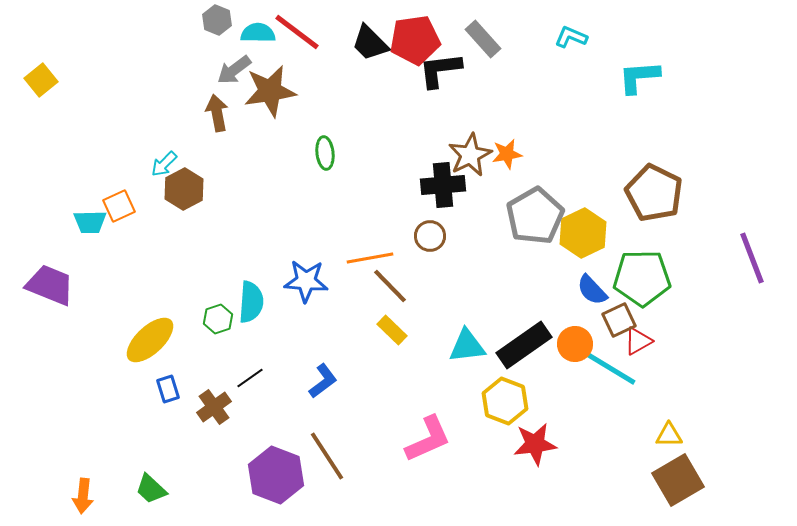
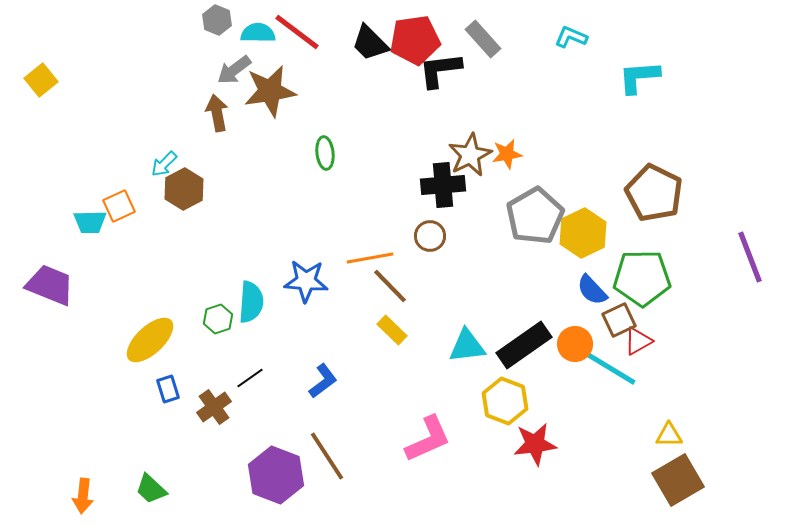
purple line at (752, 258): moved 2 px left, 1 px up
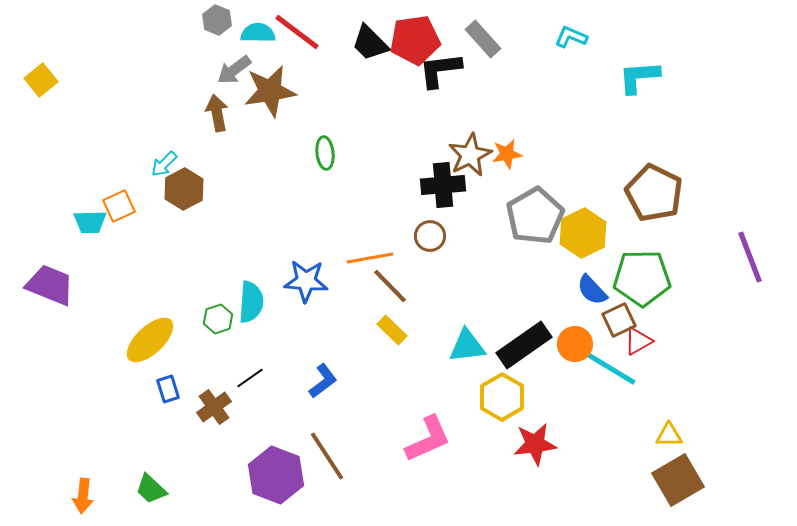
yellow hexagon at (505, 401): moved 3 px left, 4 px up; rotated 9 degrees clockwise
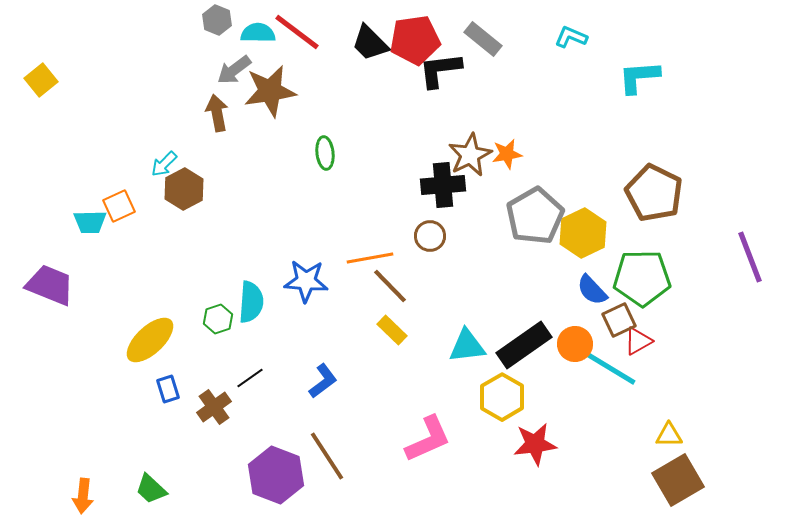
gray rectangle at (483, 39): rotated 9 degrees counterclockwise
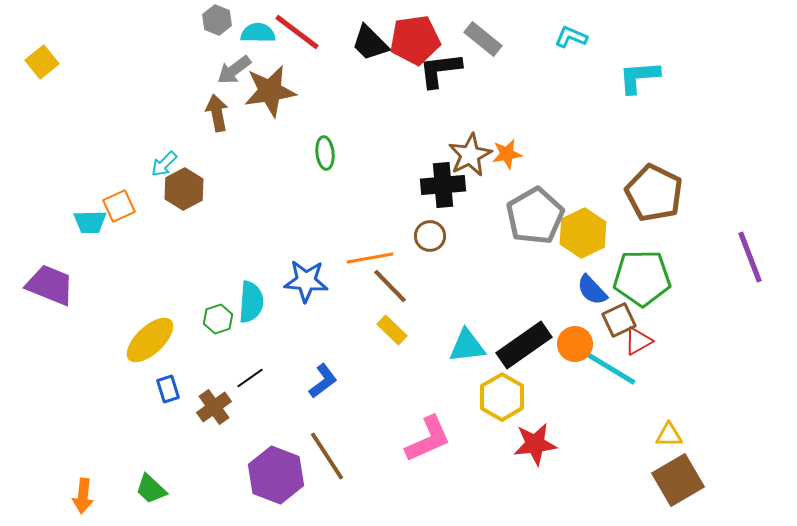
yellow square at (41, 80): moved 1 px right, 18 px up
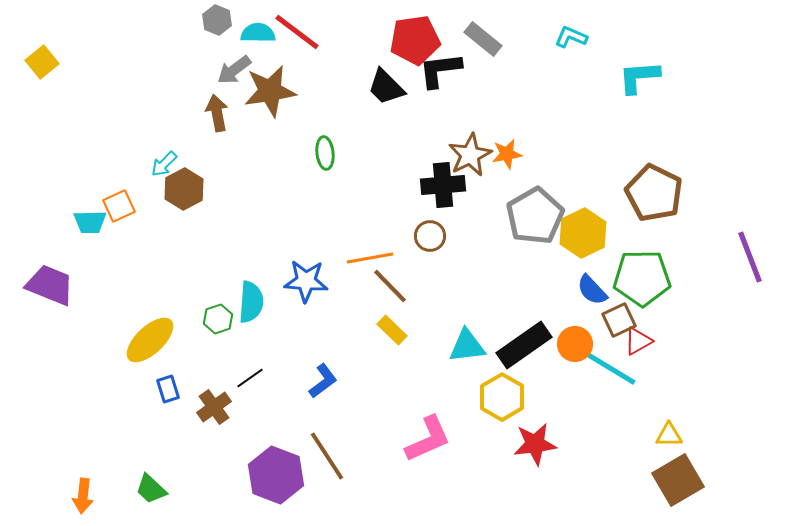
black trapezoid at (370, 43): moved 16 px right, 44 px down
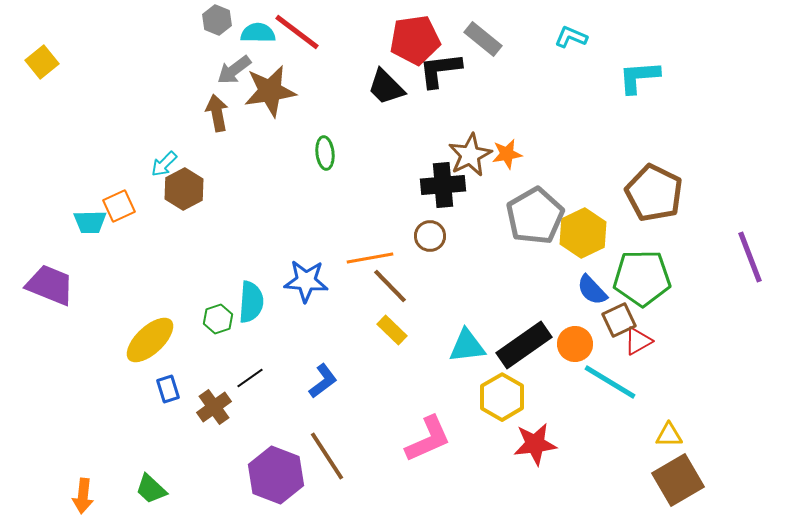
cyan line at (610, 368): moved 14 px down
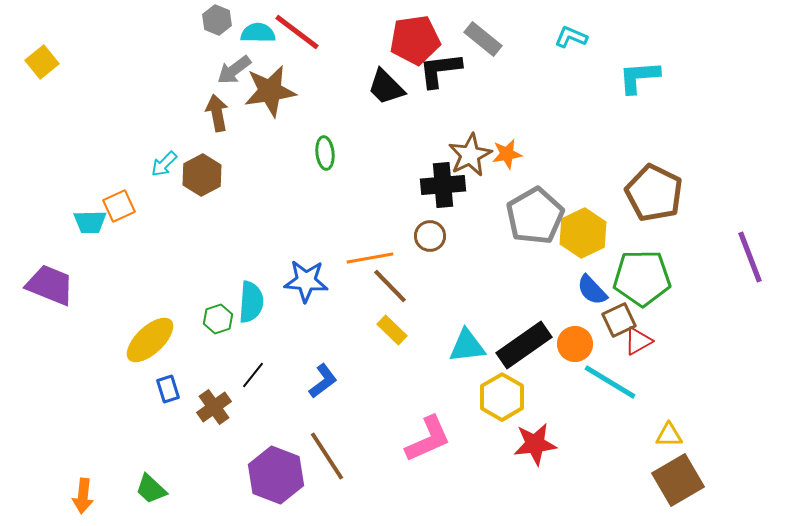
brown hexagon at (184, 189): moved 18 px right, 14 px up
black line at (250, 378): moved 3 px right, 3 px up; rotated 16 degrees counterclockwise
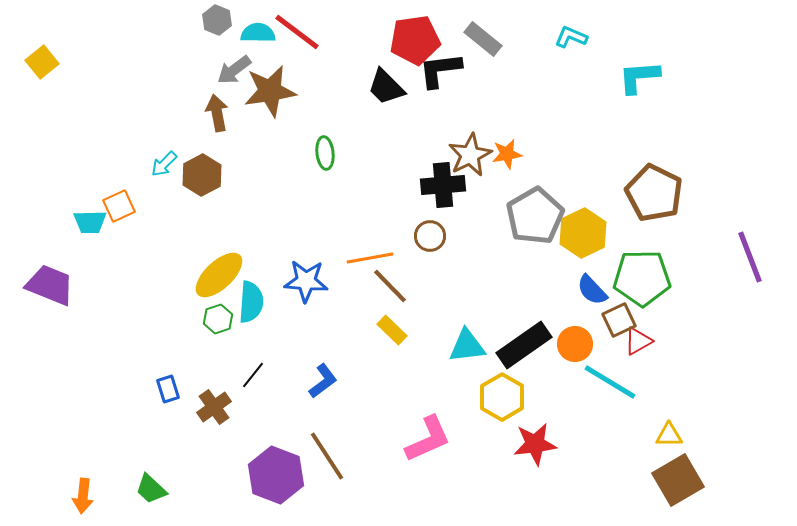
yellow ellipse at (150, 340): moved 69 px right, 65 px up
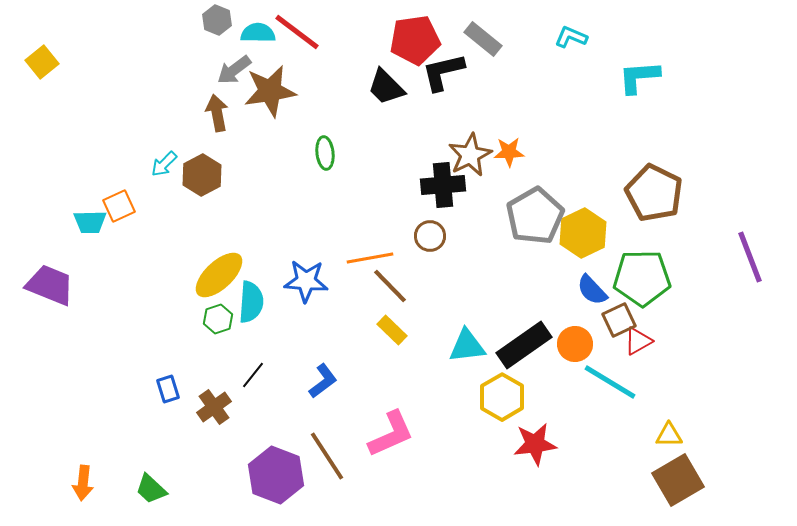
black L-shape at (440, 70): moved 3 px right, 2 px down; rotated 6 degrees counterclockwise
orange star at (507, 154): moved 2 px right, 2 px up; rotated 8 degrees clockwise
pink L-shape at (428, 439): moved 37 px left, 5 px up
orange arrow at (83, 496): moved 13 px up
